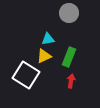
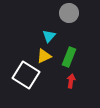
cyan triangle: moved 1 px right, 3 px up; rotated 40 degrees counterclockwise
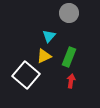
white square: rotated 8 degrees clockwise
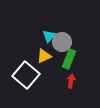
gray circle: moved 7 px left, 29 px down
green rectangle: moved 2 px down
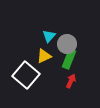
gray circle: moved 5 px right, 2 px down
red arrow: rotated 16 degrees clockwise
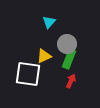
cyan triangle: moved 14 px up
white square: moved 2 px right, 1 px up; rotated 32 degrees counterclockwise
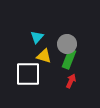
cyan triangle: moved 12 px left, 15 px down
yellow triangle: rotated 42 degrees clockwise
white square: rotated 8 degrees counterclockwise
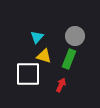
gray circle: moved 8 px right, 8 px up
red arrow: moved 10 px left, 4 px down
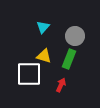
cyan triangle: moved 6 px right, 10 px up
white square: moved 1 px right
